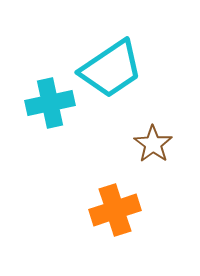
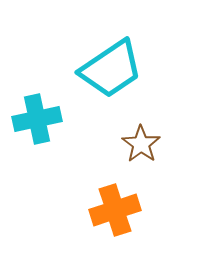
cyan cross: moved 13 px left, 16 px down
brown star: moved 12 px left
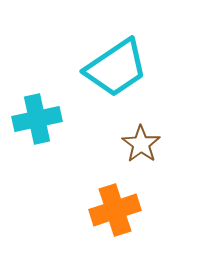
cyan trapezoid: moved 5 px right, 1 px up
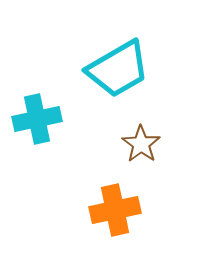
cyan trapezoid: moved 2 px right, 1 px down; rotated 4 degrees clockwise
orange cross: rotated 6 degrees clockwise
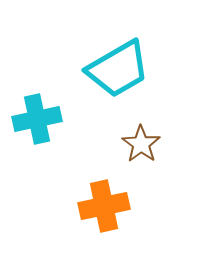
orange cross: moved 11 px left, 4 px up
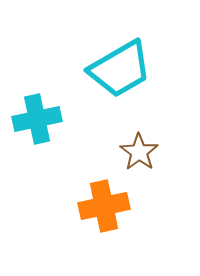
cyan trapezoid: moved 2 px right
brown star: moved 2 px left, 8 px down
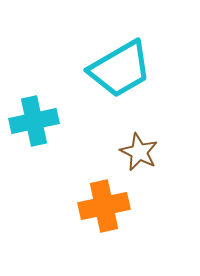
cyan cross: moved 3 px left, 2 px down
brown star: rotated 9 degrees counterclockwise
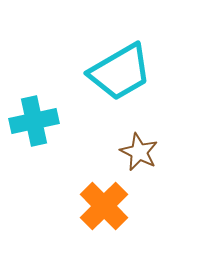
cyan trapezoid: moved 3 px down
orange cross: rotated 33 degrees counterclockwise
